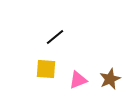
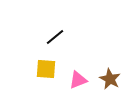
brown star: rotated 20 degrees counterclockwise
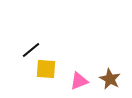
black line: moved 24 px left, 13 px down
pink triangle: moved 1 px right, 1 px down
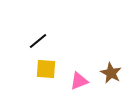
black line: moved 7 px right, 9 px up
brown star: moved 1 px right, 6 px up
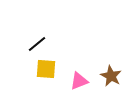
black line: moved 1 px left, 3 px down
brown star: moved 3 px down
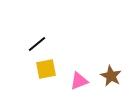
yellow square: rotated 15 degrees counterclockwise
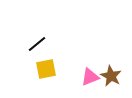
pink triangle: moved 11 px right, 4 px up
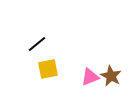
yellow square: moved 2 px right
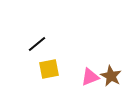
yellow square: moved 1 px right
